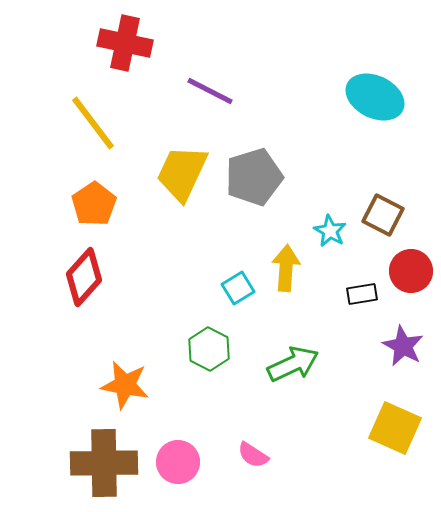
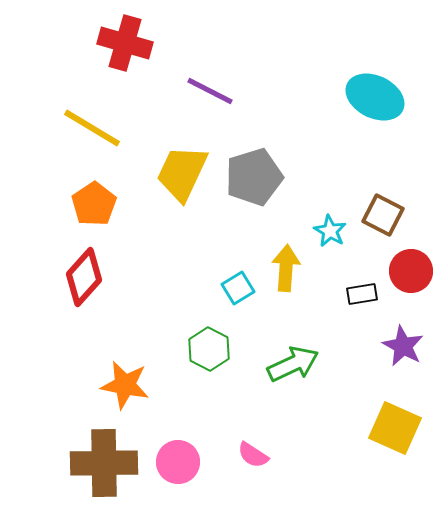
red cross: rotated 4 degrees clockwise
yellow line: moved 1 px left, 5 px down; rotated 22 degrees counterclockwise
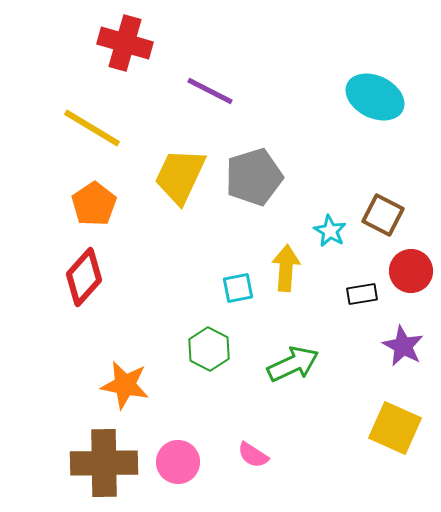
yellow trapezoid: moved 2 px left, 3 px down
cyan square: rotated 20 degrees clockwise
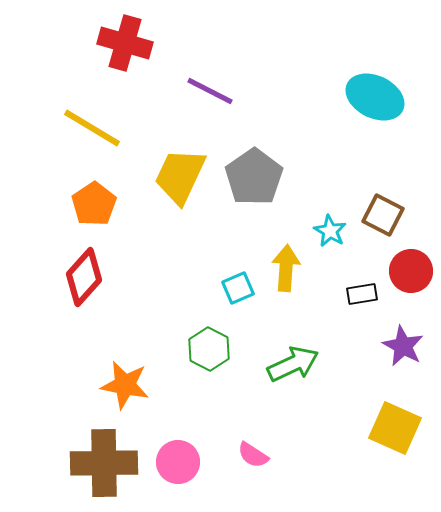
gray pentagon: rotated 18 degrees counterclockwise
cyan square: rotated 12 degrees counterclockwise
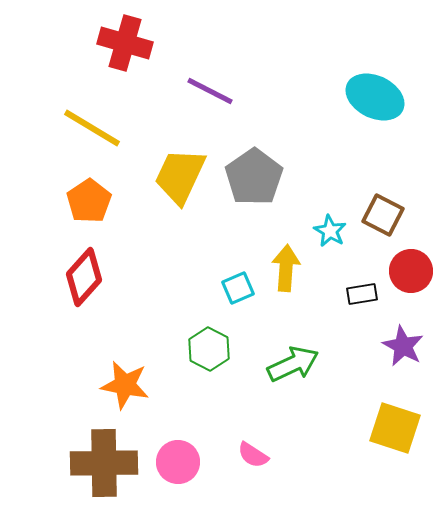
orange pentagon: moved 5 px left, 3 px up
yellow square: rotated 6 degrees counterclockwise
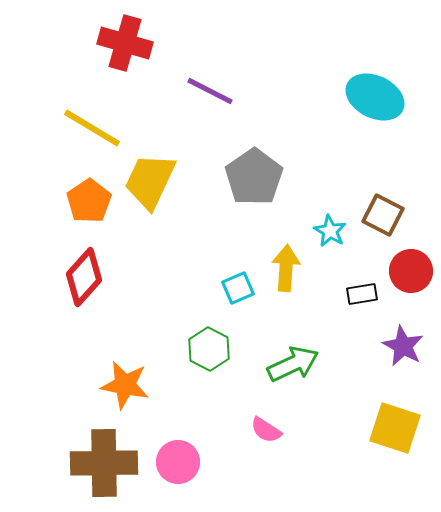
yellow trapezoid: moved 30 px left, 5 px down
pink semicircle: moved 13 px right, 25 px up
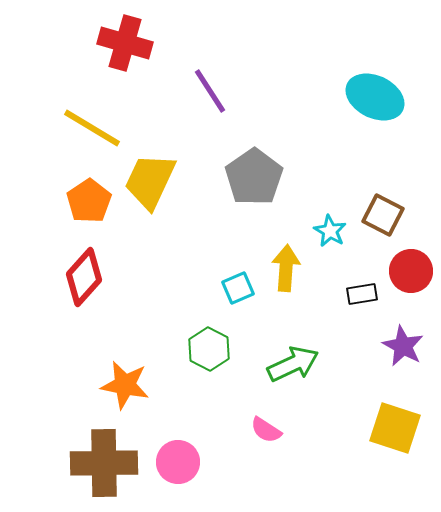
purple line: rotated 30 degrees clockwise
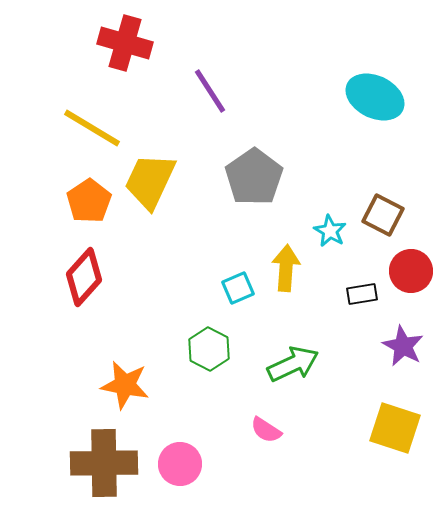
pink circle: moved 2 px right, 2 px down
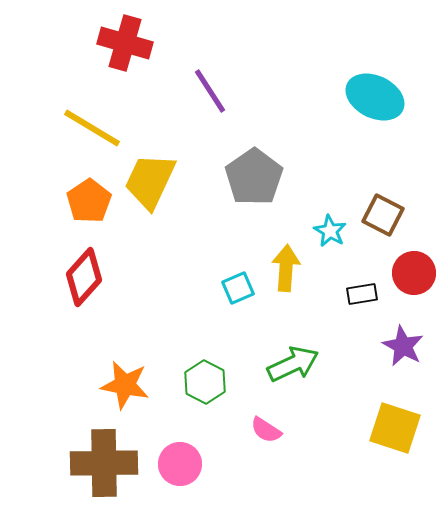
red circle: moved 3 px right, 2 px down
green hexagon: moved 4 px left, 33 px down
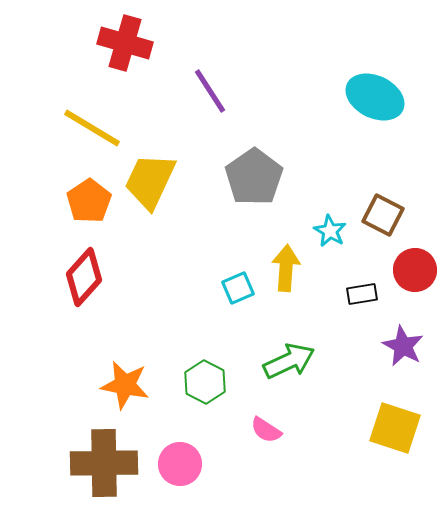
red circle: moved 1 px right, 3 px up
green arrow: moved 4 px left, 3 px up
